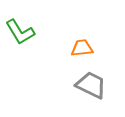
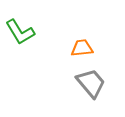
gray trapezoid: moved 2 px up; rotated 24 degrees clockwise
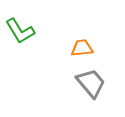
green L-shape: moved 1 px up
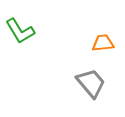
orange trapezoid: moved 21 px right, 5 px up
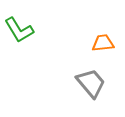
green L-shape: moved 1 px left, 1 px up
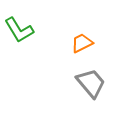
orange trapezoid: moved 21 px left; rotated 20 degrees counterclockwise
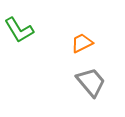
gray trapezoid: moved 1 px up
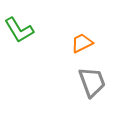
gray trapezoid: moved 1 px right; rotated 20 degrees clockwise
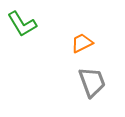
green L-shape: moved 3 px right, 6 px up
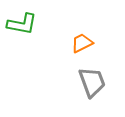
green L-shape: rotated 48 degrees counterclockwise
